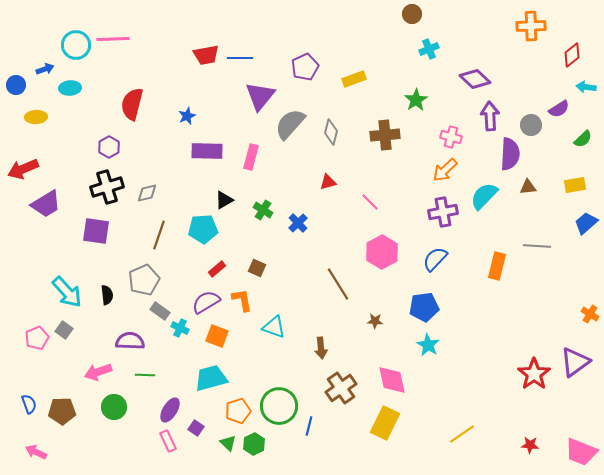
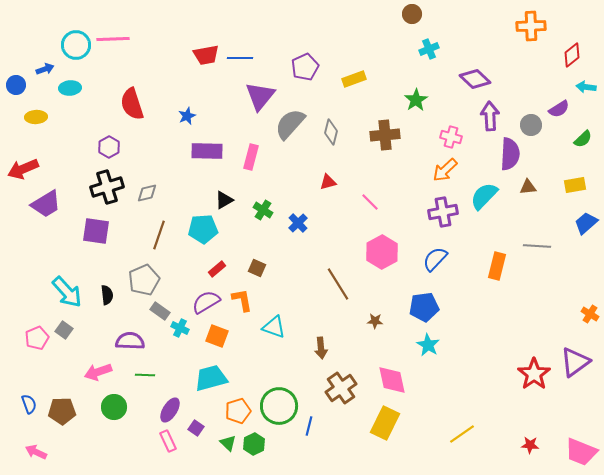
red semicircle at (132, 104): rotated 32 degrees counterclockwise
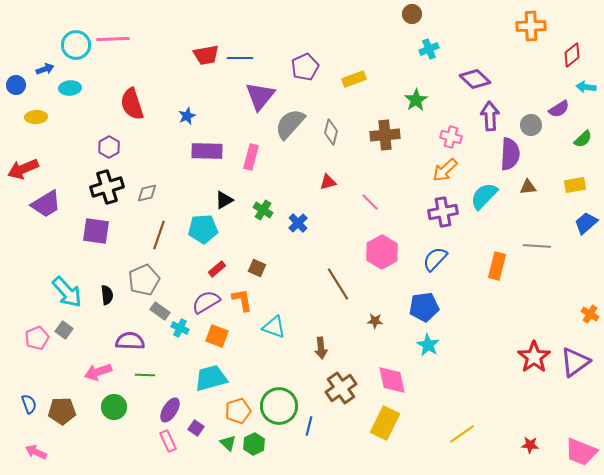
red star at (534, 374): moved 17 px up
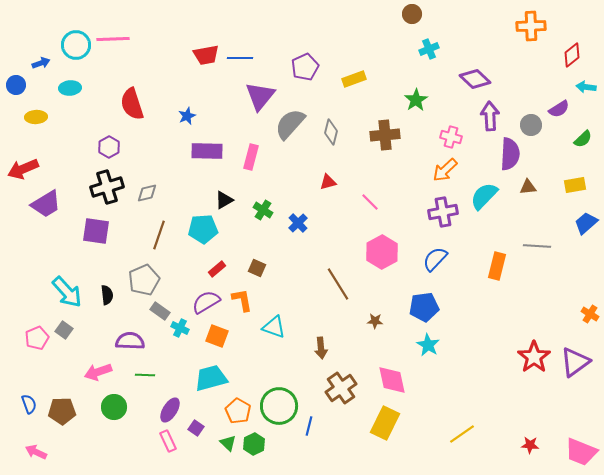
blue arrow at (45, 69): moved 4 px left, 6 px up
orange pentagon at (238, 411): rotated 25 degrees counterclockwise
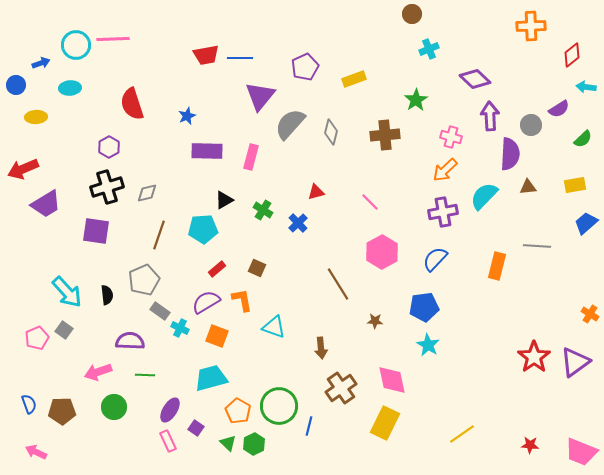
red triangle at (328, 182): moved 12 px left, 10 px down
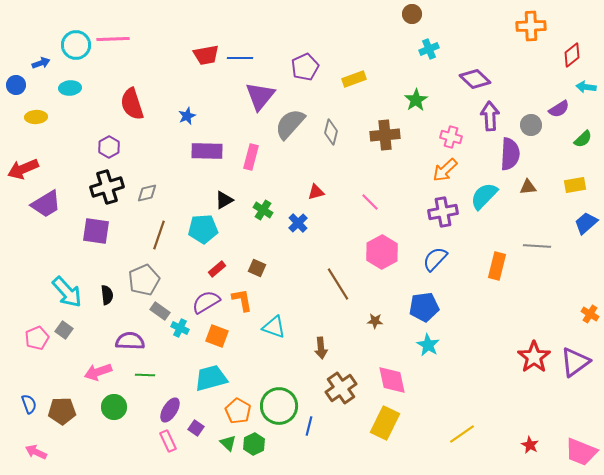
red star at (530, 445): rotated 24 degrees clockwise
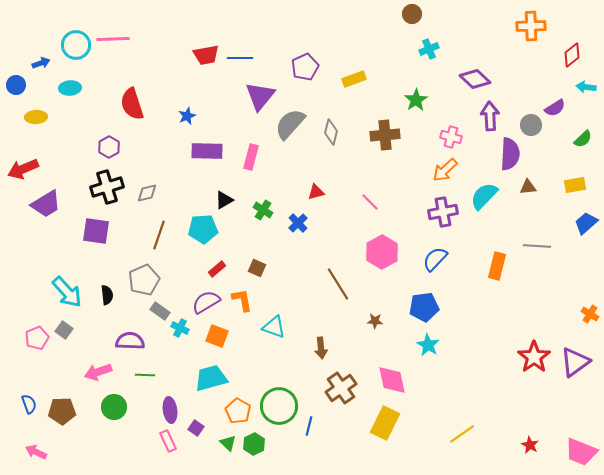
purple semicircle at (559, 109): moved 4 px left, 1 px up
purple ellipse at (170, 410): rotated 40 degrees counterclockwise
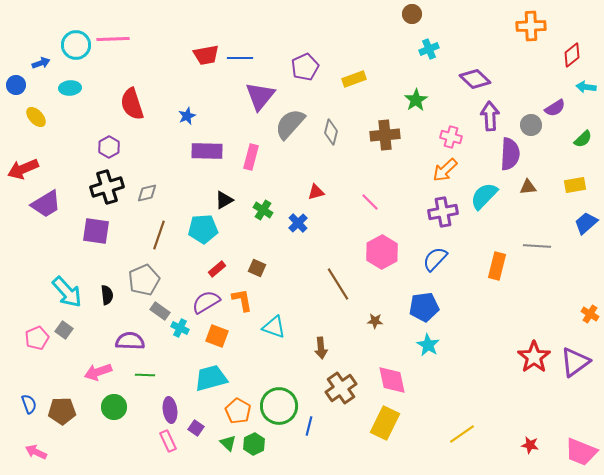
yellow ellipse at (36, 117): rotated 50 degrees clockwise
red star at (530, 445): rotated 18 degrees counterclockwise
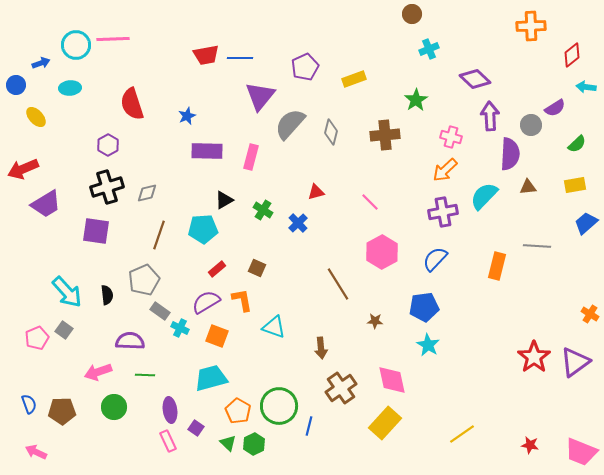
green semicircle at (583, 139): moved 6 px left, 5 px down
purple hexagon at (109, 147): moved 1 px left, 2 px up
yellow rectangle at (385, 423): rotated 16 degrees clockwise
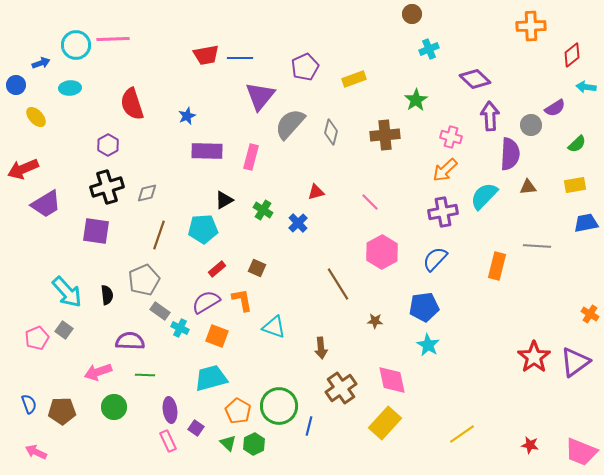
blue trapezoid at (586, 223): rotated 30 degrees clockwise
